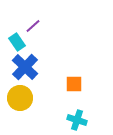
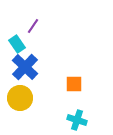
purple line: rotated 14 degrees counterclockwise
cyan rectangle: moved 2 px down
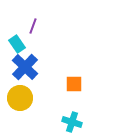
purple line: rotated 14 degrees counterclockwise
cyan cross: moved 5 px left, 2 px down
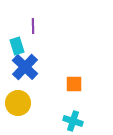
purple line: rotated 21 degrees counterclockwise
cyan rectangle: moved 2 px down; rotated 18 degrees clockwise
yellow circle: moved 2 px left, 5 px down
cyan cross: moved 1 px right, 1 px up
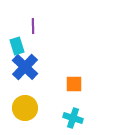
yellow circle: moved 7 px right, 5 px down
cyan cross: moved 3 px up
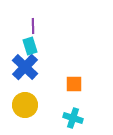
cyan rectangle: moved 13 px right
yellow circle: moved 3 px up
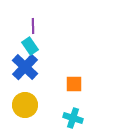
cyan rectangle: rotated 18 degrees counterclockwise
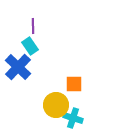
blue cross: moved 7 px left
yellow circle: moved 31 px right
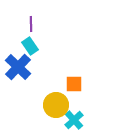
purple line: moved 2 px left, 2 px up
cyan cross: moved 1 px right, 2 px down; rotated 30 degrees clockwise
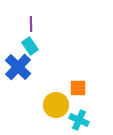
orange square: moved 4 px right, 4 px down
cyan cross: moved 5 px right; rotated 24 degrees counterclockwise
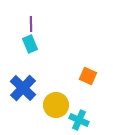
cyan rectangle: moved 2 px up; rotated 12 degrees clockwise
blue cross: moved 5 px right, 21 px down
orange square: moved 10 px right, 12 px up; rotated 24 degrees clockwise
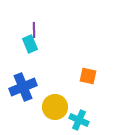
purple line: moved 3 px right, 6 px down
orange square: rotated 12 degrees counterclockwise
blue cross: moved 1 px up; rotated 24 degrees clockwise
yellow circle: moved 1 px left, 2 px down
